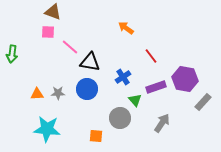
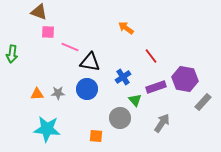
brown triangle: moved 14 px left
pink line: rotated 18 degrees counterclockwise
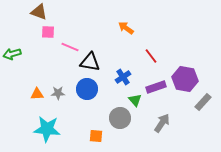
green arrow: rotated 66 degrees clockwise
